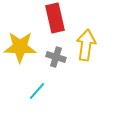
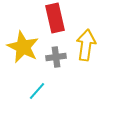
yellow star: moved 3 px right; rotated 24 degrees clockwise
gray cross: rotated 24 degrees counterclockwise
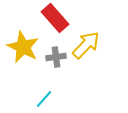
red rectangle: rotated 28 degrees counterclockwise
yellow arrow: rotated 36 degrees clockwise
cyan line: moved 7 px right, 8 px down
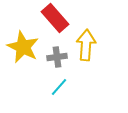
yellow arrow: rotated 40 degrees counterclockwise
gray cross: moved 1 px right
cyan line: moved 15 px right, 12 px up
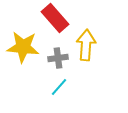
yellow star: rotated 20 degrees counterclockwise
gray cross: moved 1 px right, 1 px down
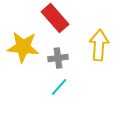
yellow arrow: moved 13 px right
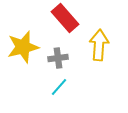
red rectangle: moved 10 px right
yellow star: rotated 20 degrees counterclockwise
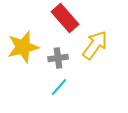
yellow arrow: moved 4 px left; rotated 32 degrees clockwise
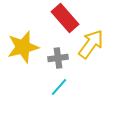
yellow arrow: moved 4 px left, 1 px up
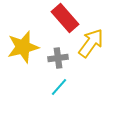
yellow arrow: moved 1 px up
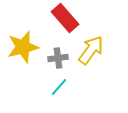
yellow arrow: moved 7 px down
